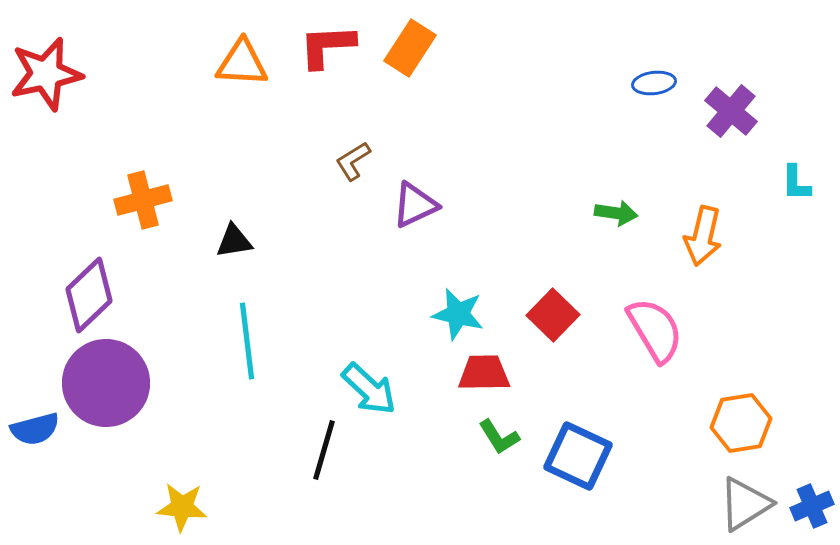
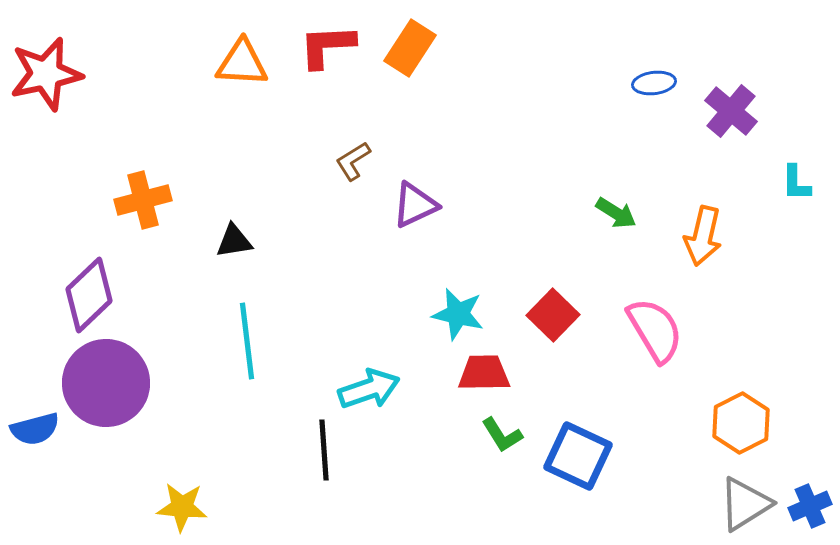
green arrow: rotated 24 degrees clockwise
cyan arrow: rotated 62 degrees counterclockwise
orange hexagon: rotated 18 degrees counterclockwise
green L-shape: moved 3 px right, 2 px up
black line: rotated 20 degrees counterclockwise
blue cross: moved 2 px left
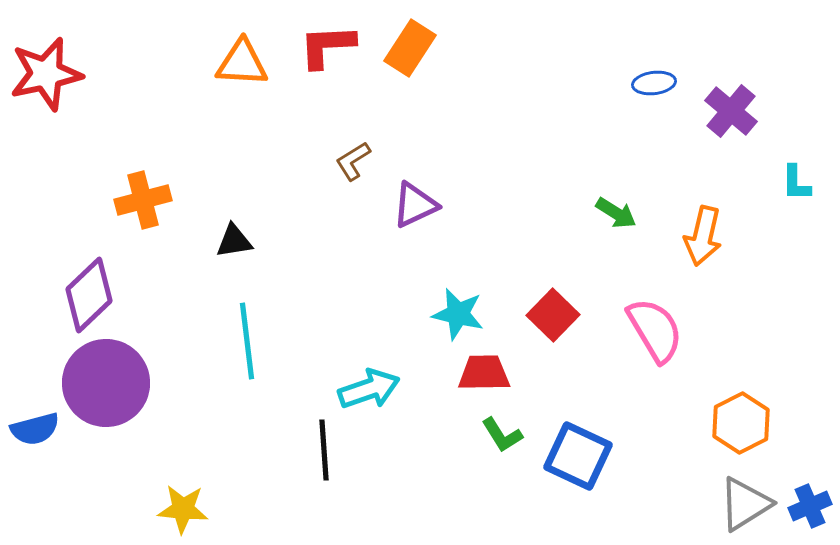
yellow star: moved 1 px right, 2 px down
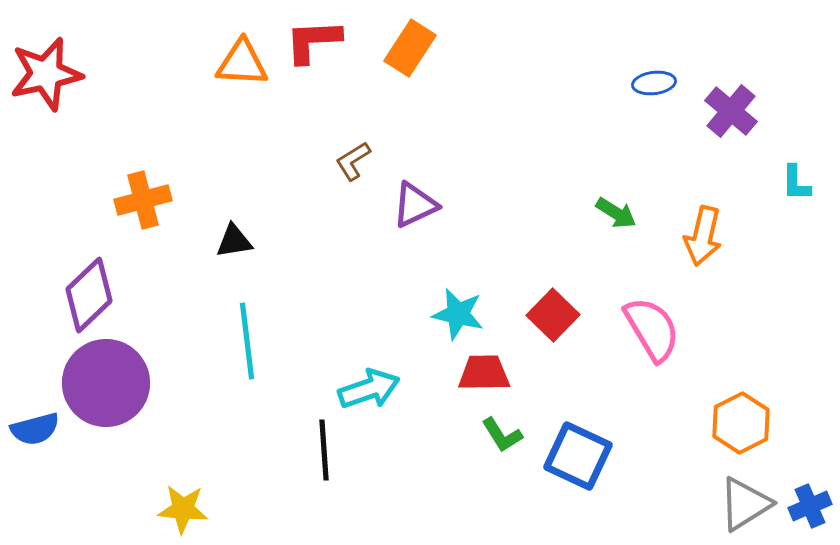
red L-shape: moved 14 px left, 5 px up
pink semicircle: moved 3 px left, 1 px up
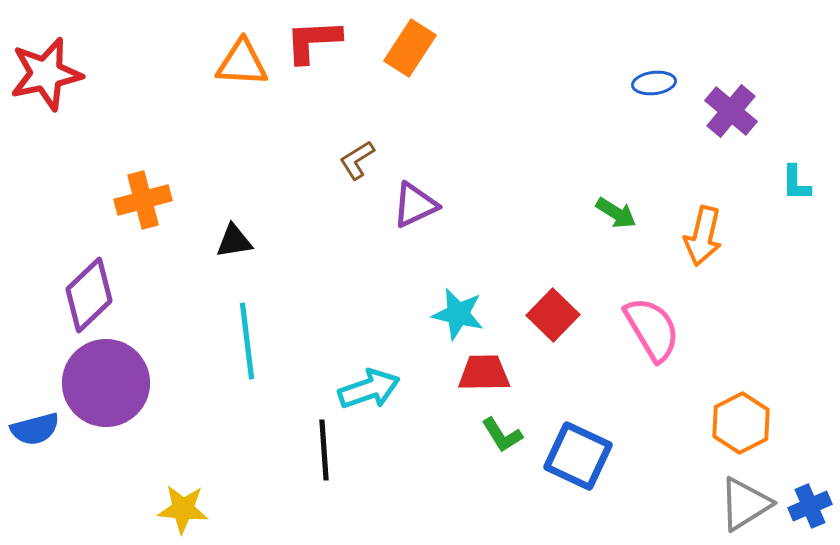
brown L-shape: moved 4 px right, 1 px up
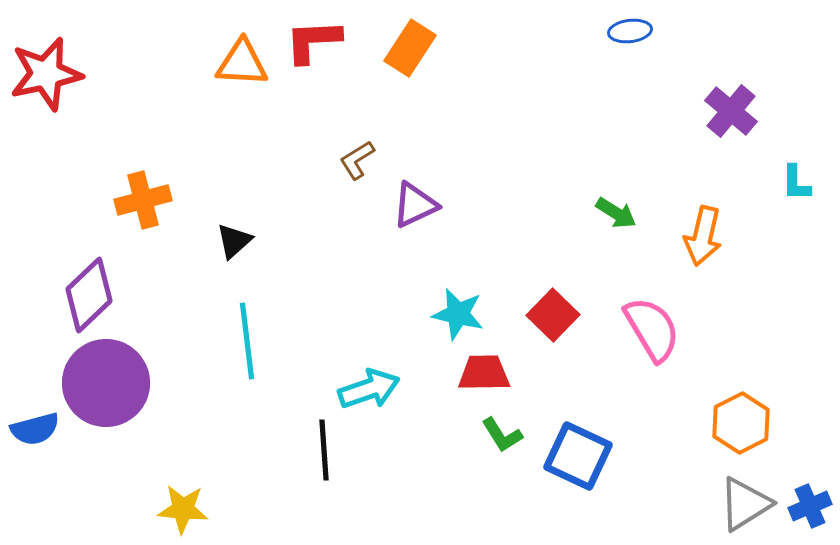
blue ellipse: moved 24 px left, 52 px up
black triangle: rotated 33 degrees counterclockwise
